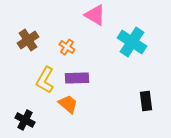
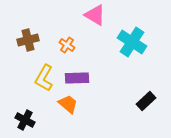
brown cross: rotated 20 degrees clockwise
orange cross: moved 2 px up
yellow L-shape: moved 1 px left, 2 px up
black rectangle: rotated 54 degrees clockwise
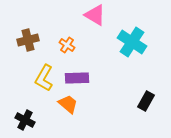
black rectangle: rotated 18 degrees counterclockwise
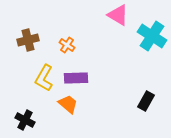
pink triangle: moved 23 px right
cyan cross: moved 20 px right, 6 px up
purple rectangle: moved 1 px left
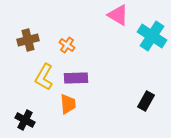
yellow L-shape: moved 1 px up
orange trapezoid: rotated 45 degrees clockwise
